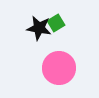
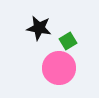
green square: moved 12 px right, 18 px down
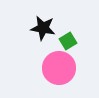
black star: moved 4 px right
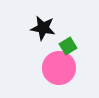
green square: moved 5 px down
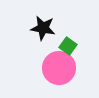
green square: rotated 24 degrees counterclockwise
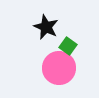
black star: moved 3 px right, 1 px up; rotated 15 degrees clockwise
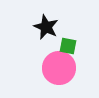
green square: rotated 24 degrees counterclockwise
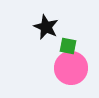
pink circle: moved 12 px right
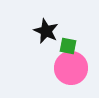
black star: moved 4 px down
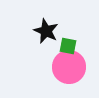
pink circle: moved 2 px left, 1 px up
